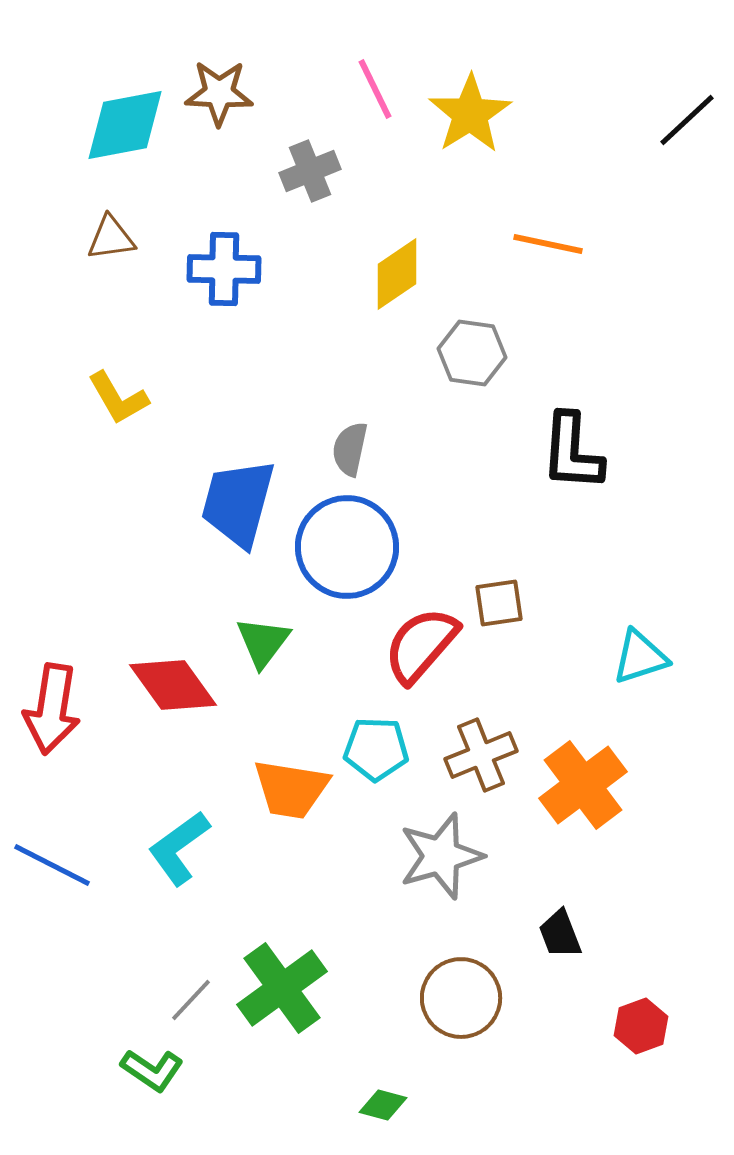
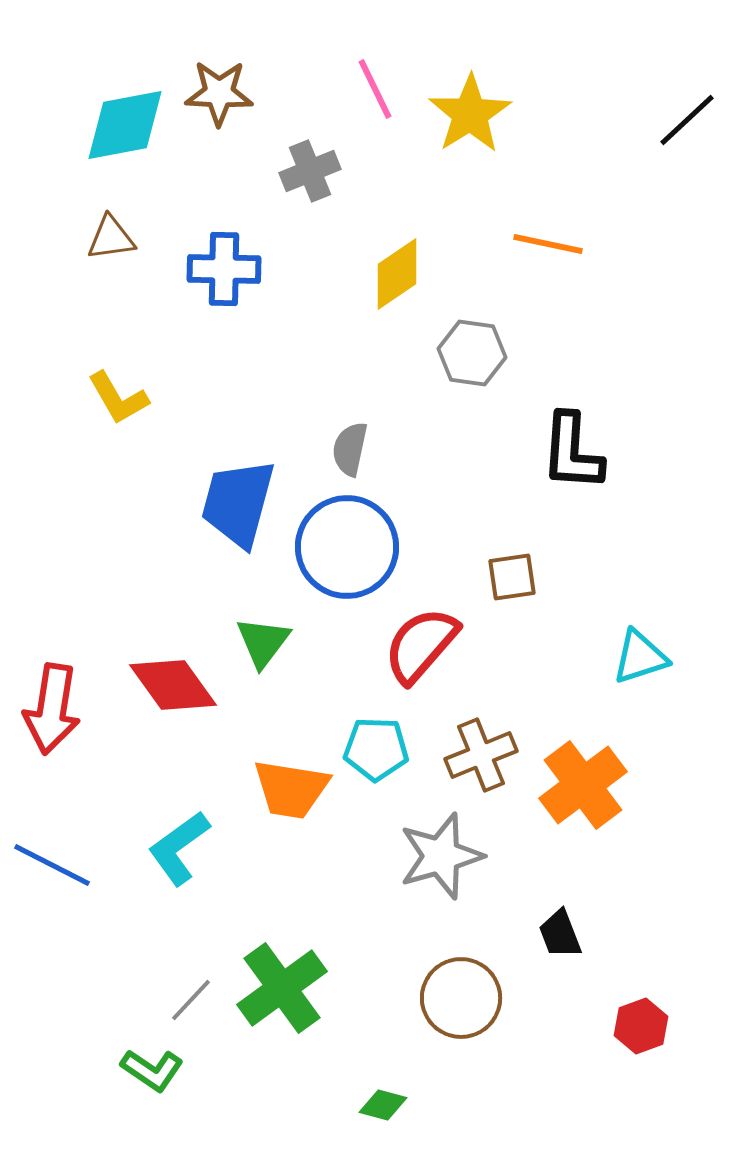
brown square: moved 13 px right, 26 px up
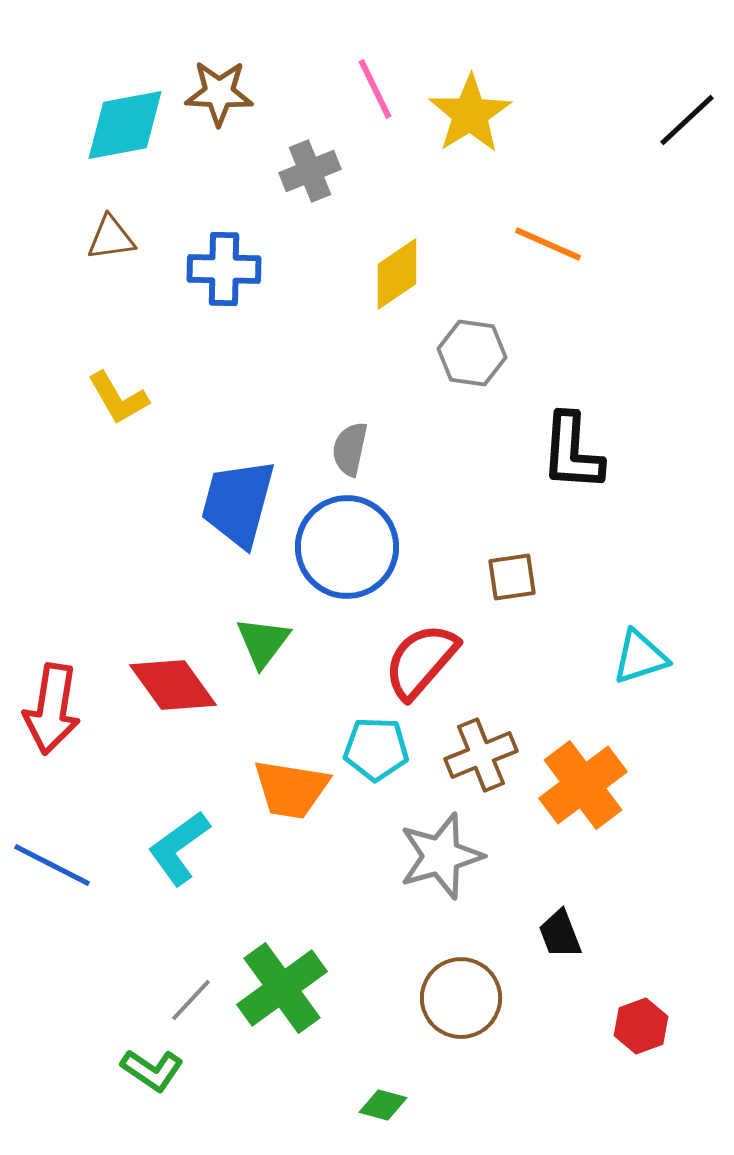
orange line: rotated 12 degrees clockwise
red semicircle: moved 16 px down
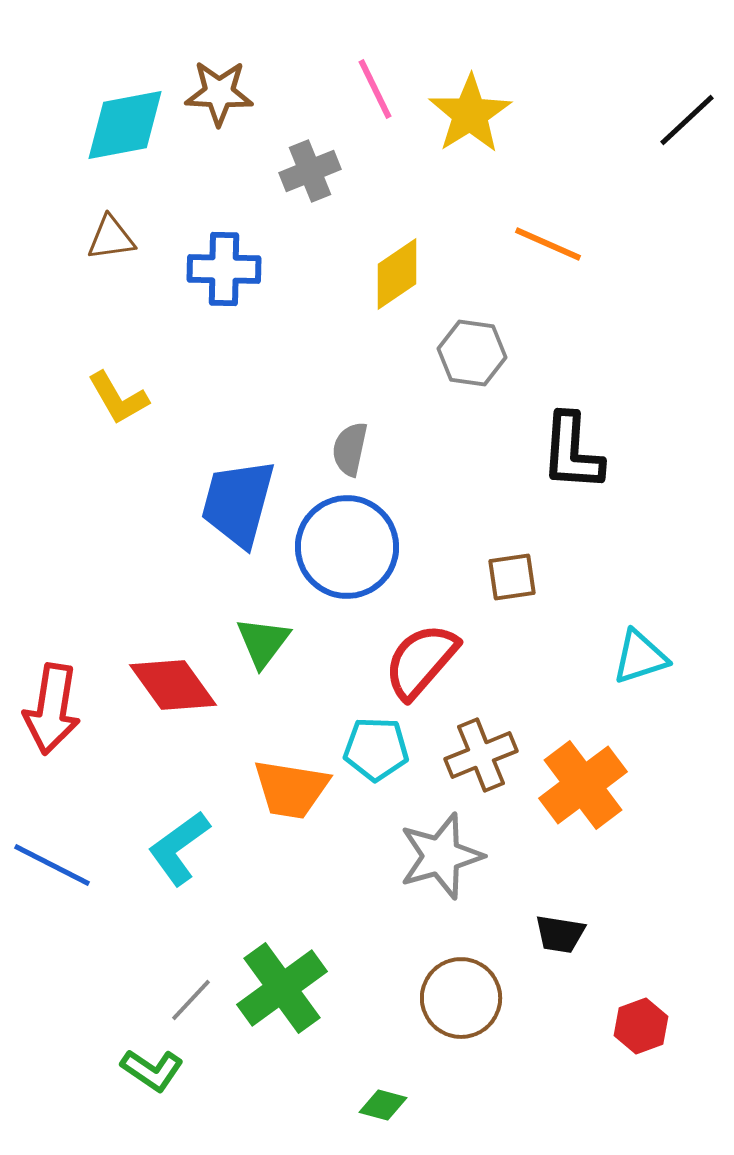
black trapezoid: rotated 60 degrees counterclockwise
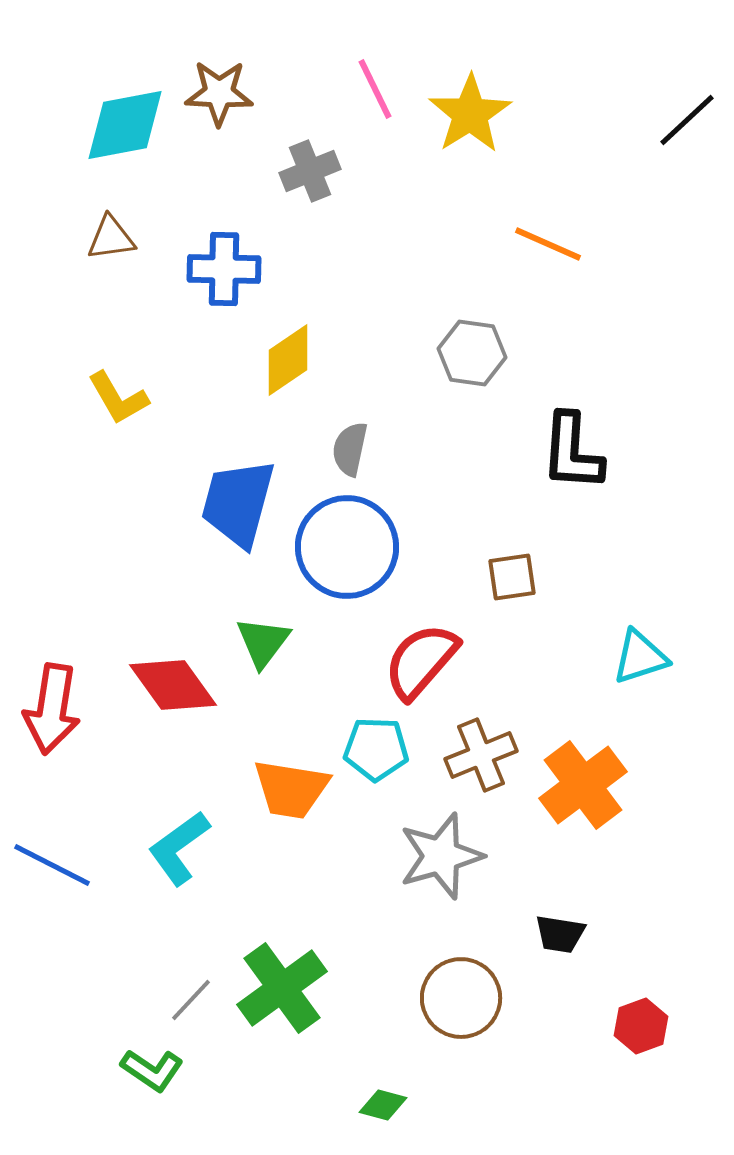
yellow diamond: moved 109 px left, 86 px down
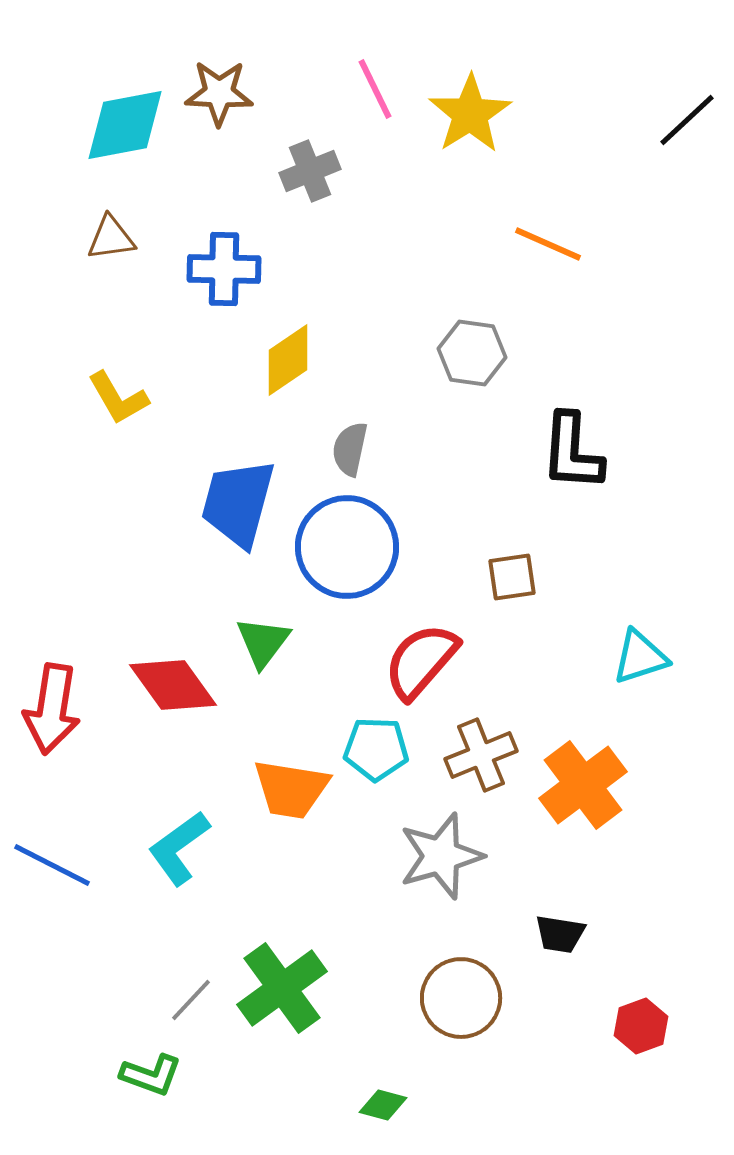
green L-shape: moved 1 px left, 5 px down; rotated 14 degrees counterclockwise
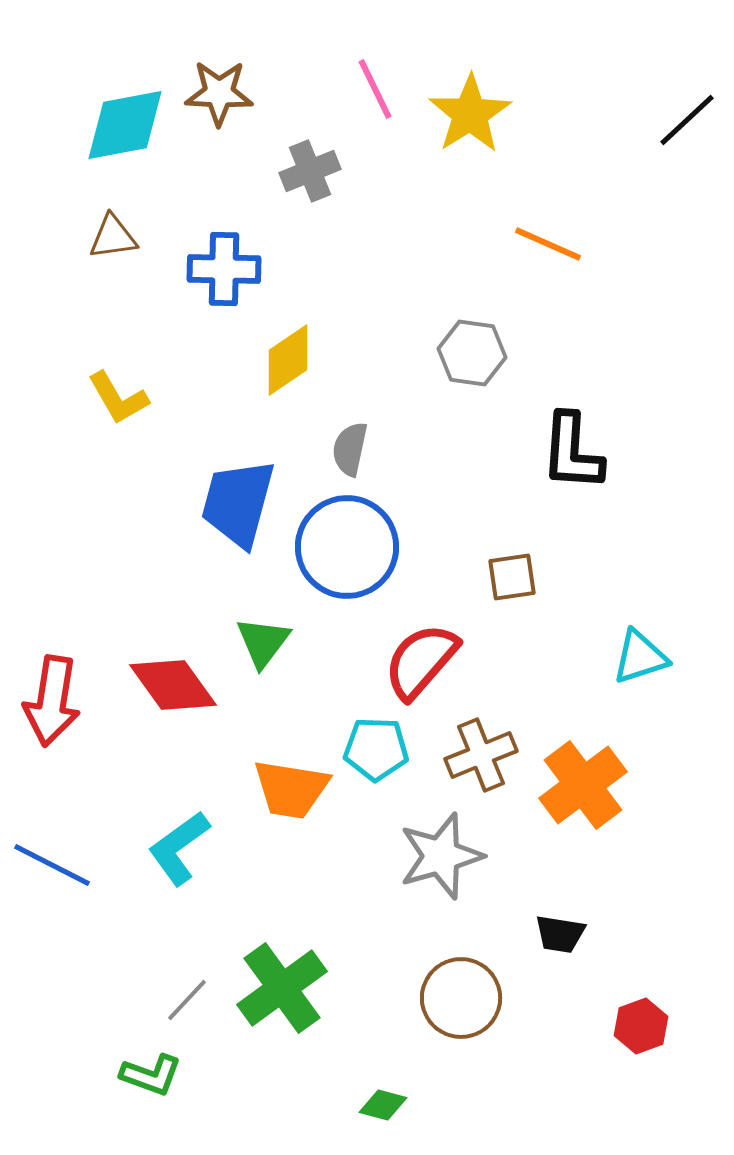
brown triangle: moved 2 px right, 1 px up
red arrow: moved 8 px up
gray line: moved 4 px left
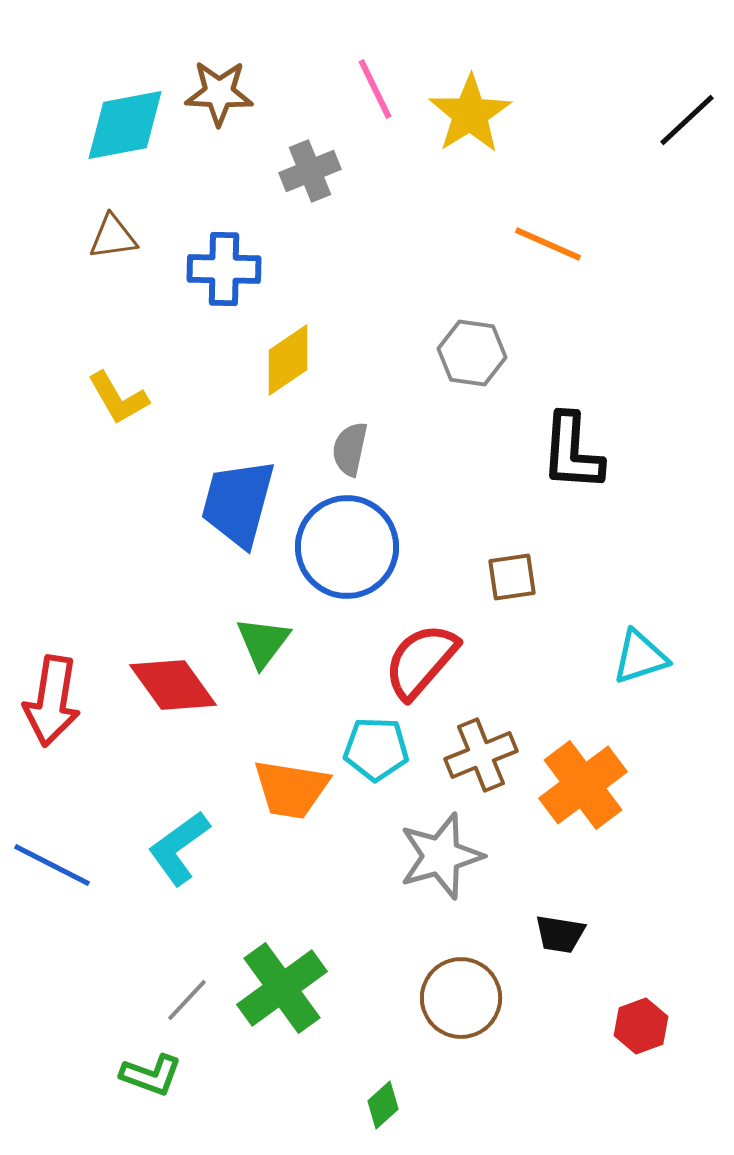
green diamond: rotated 57 degrees counterclockwise
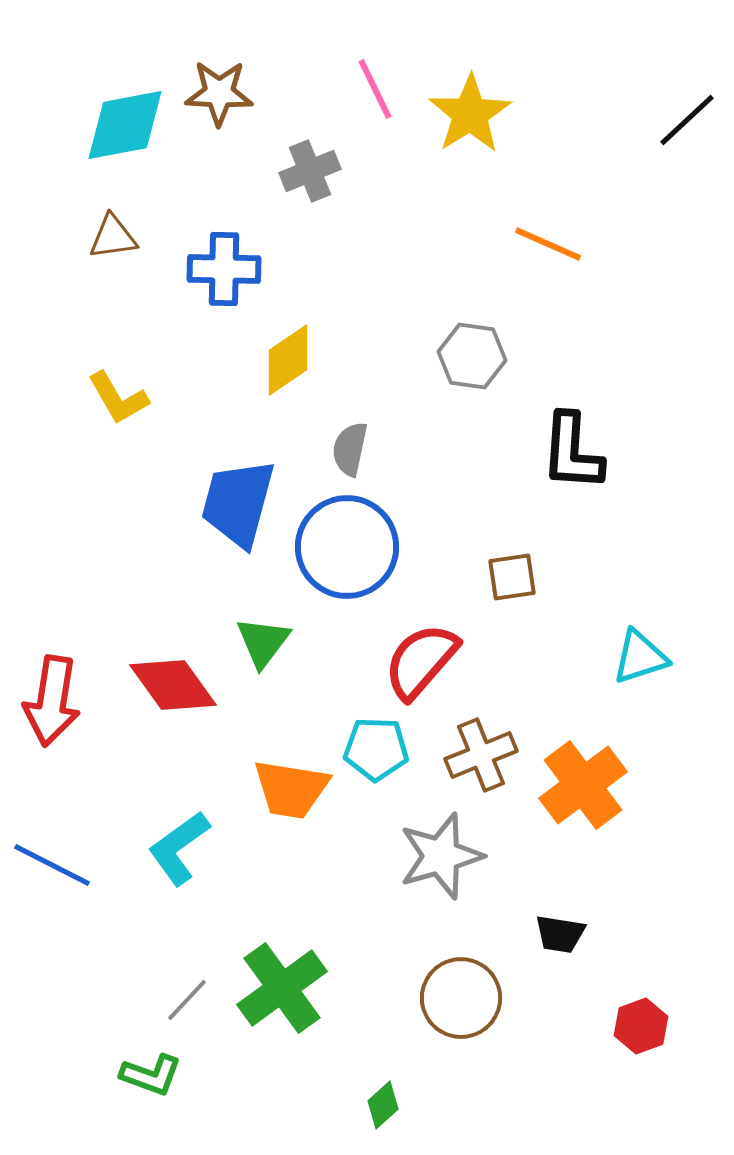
gray hexagon: moved 3 px down
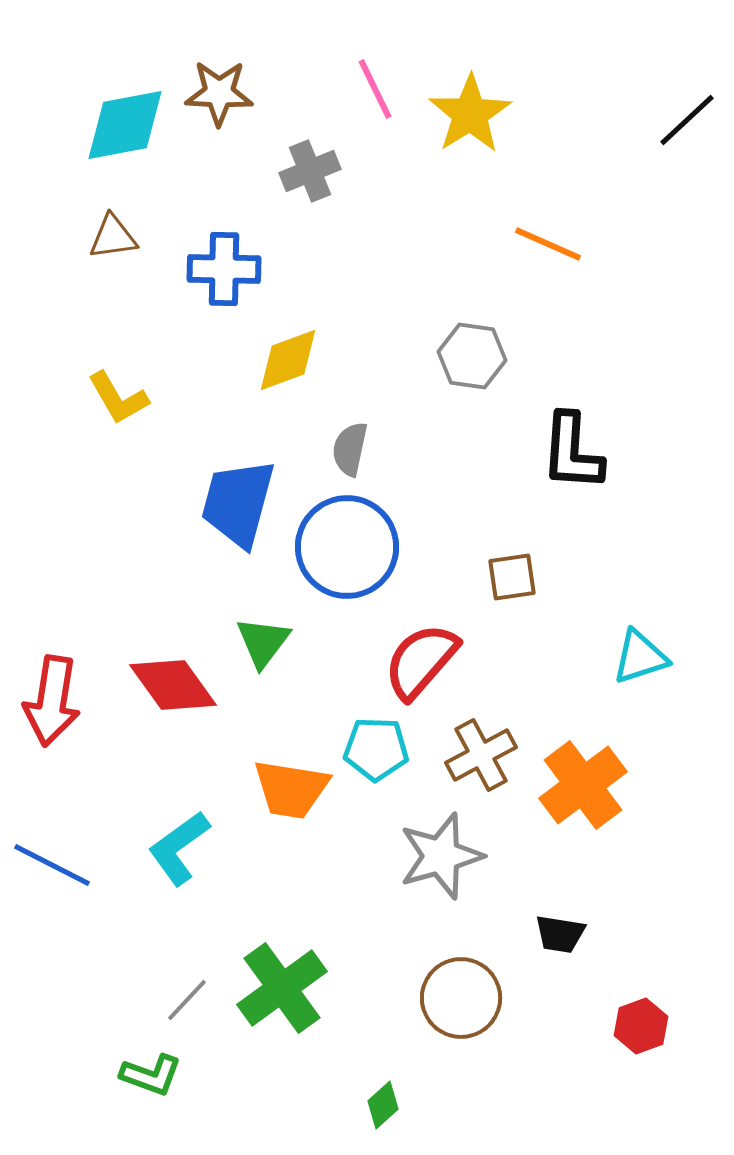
yellow diamond: rotated 14 degrees clockwise
brown cross: rotated 6 degrees counterclockwise
